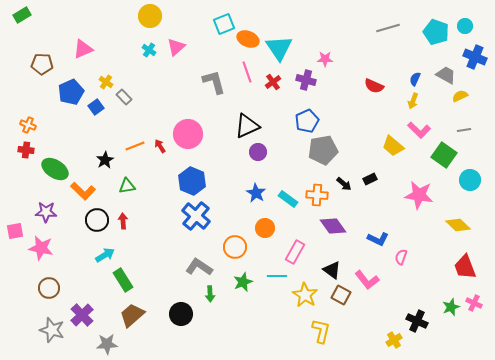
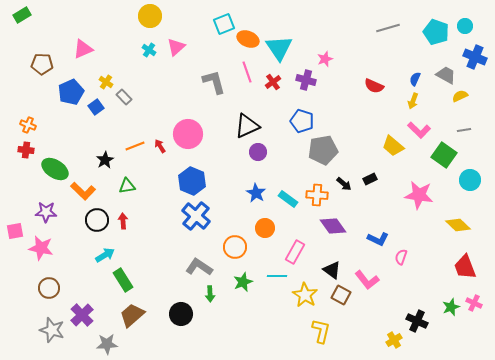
pink star at (325, 59): rotated 21 degrees counterclockwise
blue pentagon at (307, 121): moved 5 px left; rotated 30 degrees counterclockwise
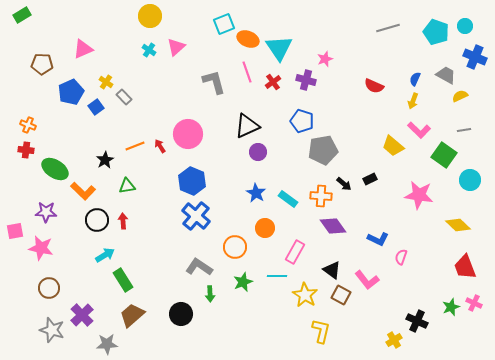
orange cross at (317, 195): moved 4 px right, 1 px down
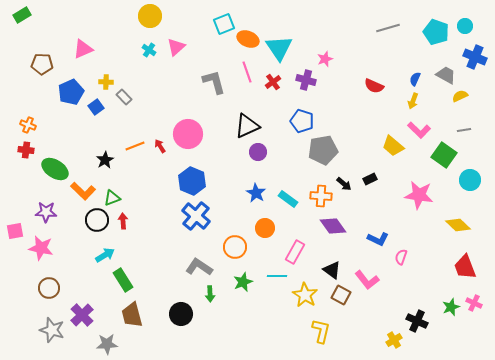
yellow cross at (106, 82): rotated 32 degrees counterclockwise
green triangle at (127, 186): moved 15 px left, 12 px down; rotated 12 degrees counterclockwise
brown trapezoid at (132, 315): rotated 64 degrees counterclockwise
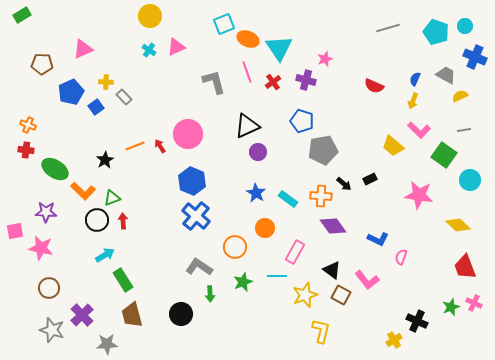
pink triangle at (176, 47): rotated 18 degrees clockwise
yellow star at (305, 295): rotated 20 degrees clockwise
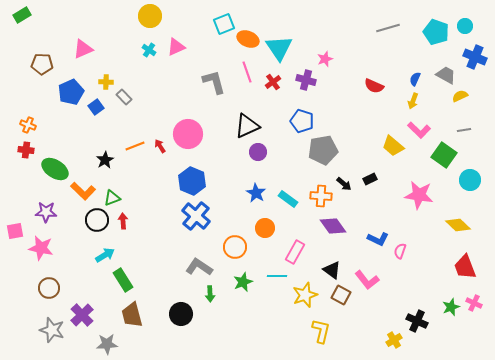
pink semicircle at (401, 257): moved 1 px left, 6 px up
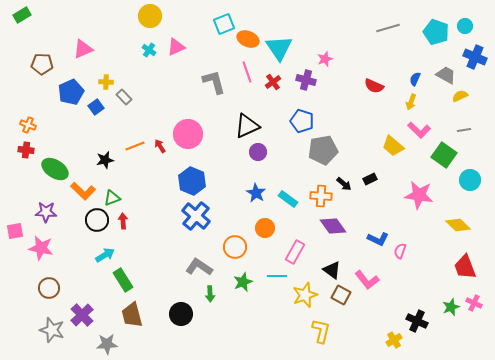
yellow arrow at (413, 101): moved 2 px left, 1 px down
black star at (105, 160): rotated 18 degrees clockwise
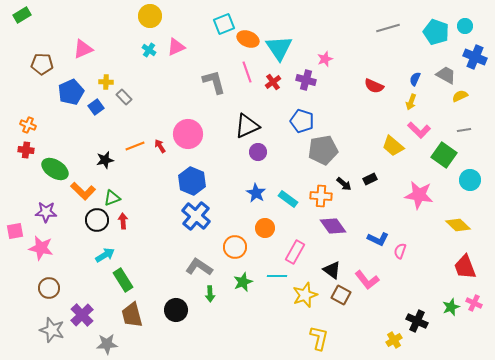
black circle at (181, 314): moved 5 px left, 4 px up
yellow L-shape at (321, 331): moved 2 px left, 7 px down
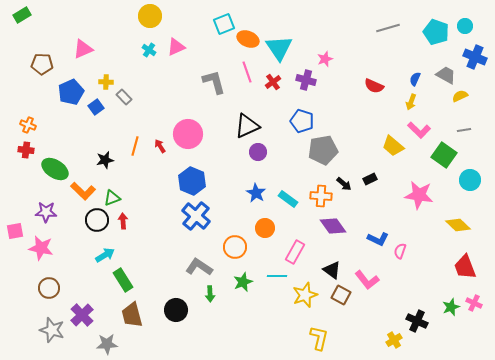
orange line at (135, 146): rotated 54 degrees counterclockwise
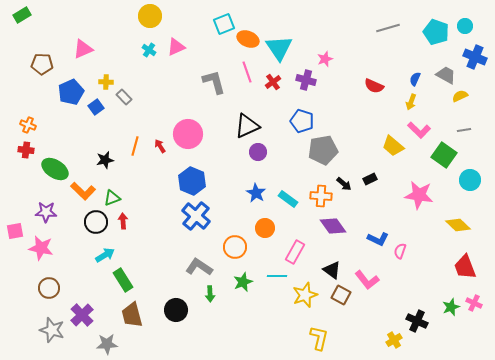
black circle at (97, 220): moved 1 px left, 2 px down
